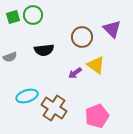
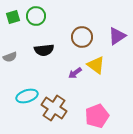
green circle: moved 3 px right, 1 px down
purple triangle: moved 5 px right, 7 px down; rotated 42 degrees clockwise
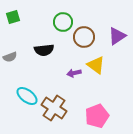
green circle: moved 27 px right, 6 px down
brown circle: moved 2 px right
purple arrow: moved 1 px left; rotated 24 degrees clockwise
cyan ellipse: rotated 55 degrees clockwise
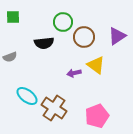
green square: rotated 16 degrees clockwise
black semicircle: moved 7 px up
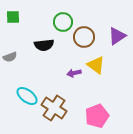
black semicircle: moved 2 px down
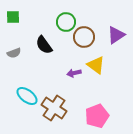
green circle: moved 3 px right
purple triangle: moved 1 px left, 1 px up
black semicircle: rotated 60 degrees clockwise
gray semicircle: moved 4 px right, 4 px up
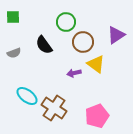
brown circle: moved 1 px left, 5 px down
yellow triangle: moved 1 px up
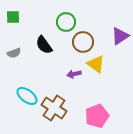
purple triangle: moved 4 px right, 1 px down
purple arrow: moved 1 px down
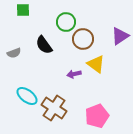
green square: moved 10 px right, 7 px up
brown circle: moved 3 px up
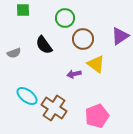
green circle: moved 1 px left, 4 px up
